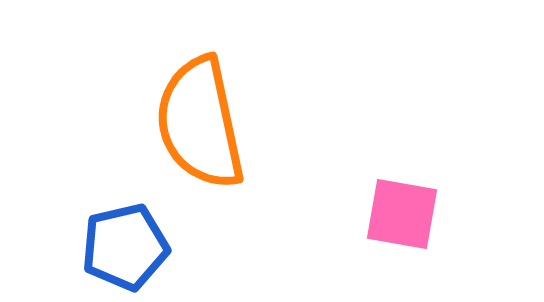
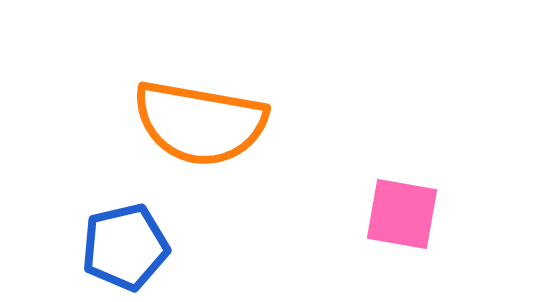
orange semicircle: rotated 68 degrees counterclockwise
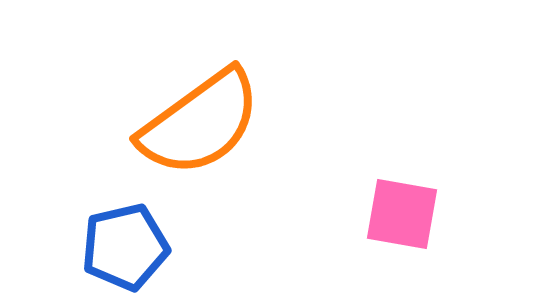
orange semicircle: rotated 46 degrees counterclockwise
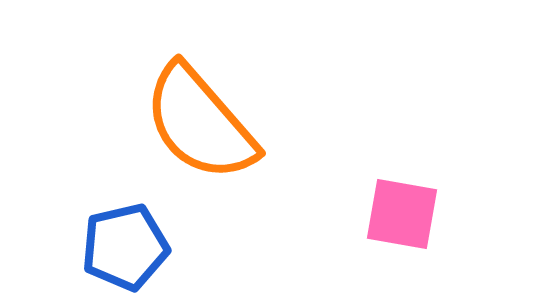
orange semicircle: rotated 85 degrees clockwise
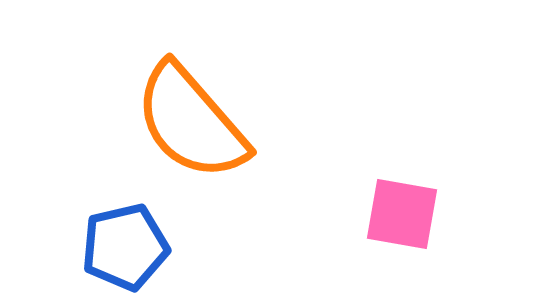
orange semicircle: moved 9 px left, 1 px up
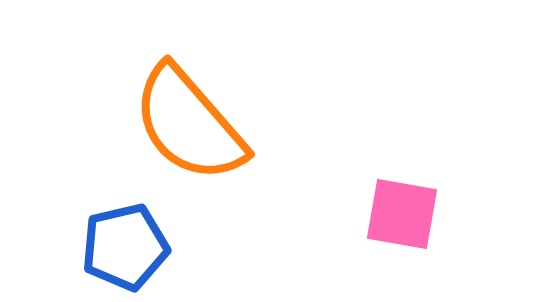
orange semicircle: moved 2 px left, 2 px down
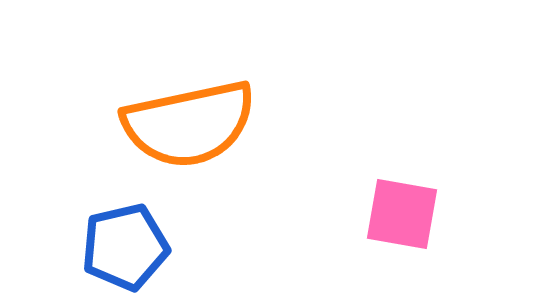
orange semicircle: rotated 61 degrees counterclockwise
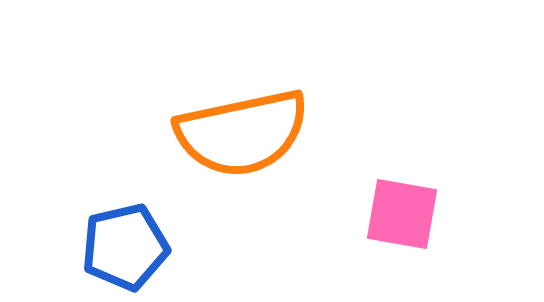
orange semicircle: moved 53 px right, 9 px down
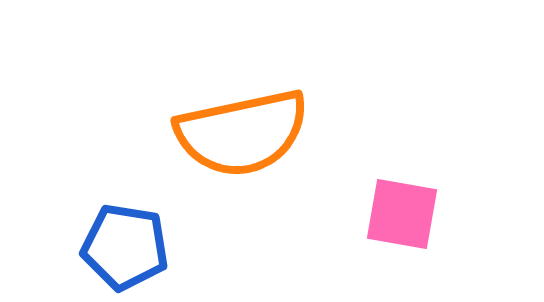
blue pentagon: rotated 22 degrees clockwise
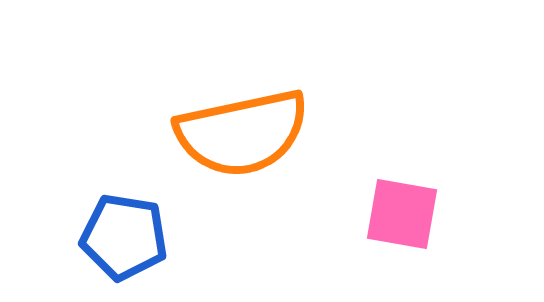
blue pentagon: moved 1 px left, 10 px up
